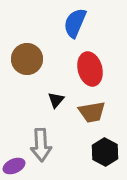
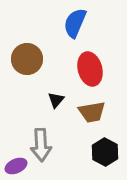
purple ellipse: moved 2 px right
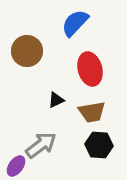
blue semicircle: rotated 20 degrees clockwise
brown circle: moved 8 px up
black triangle: rotated 24 degrees clockwise
gray arrow: rotated 124 degrees counterclockwise
black hexagon: moved 6 px left, 7 px up; rotated 24 degrees counterclockwise
purple ellipse: rotated 30 degrees counterclockwise
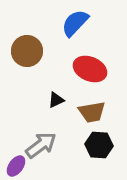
red ellipse: rotated 52 degrees counterclockwise
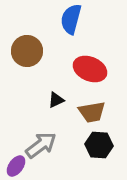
blue semicircle: moved 4 px left, 4 px up; rotated 28 degrees counterclockwise
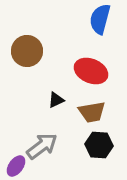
blue semicircle: moved 29 px right
red ellipse: moved 1 px right, 2 px down
gray arrow: moved 1 px right, 1 px down
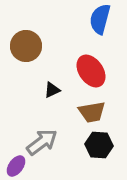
brown circle: moved 1 px left, 5 px up
red ellipse: rotated 32 degrees clockwise
black triangle: moved 4 px left, 10 px up
gray arrow: moved 4 px up
